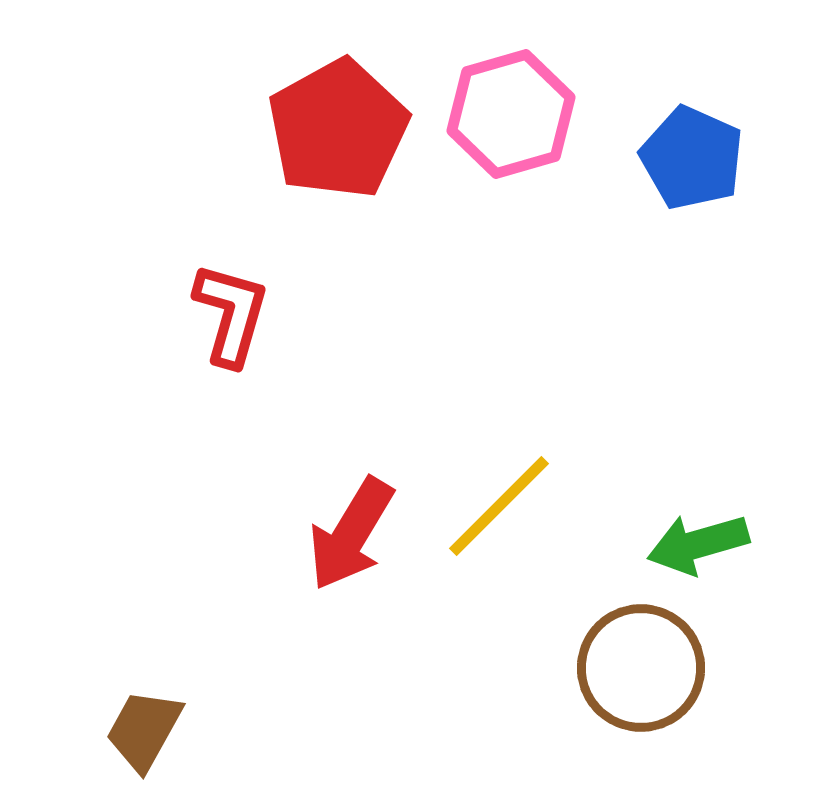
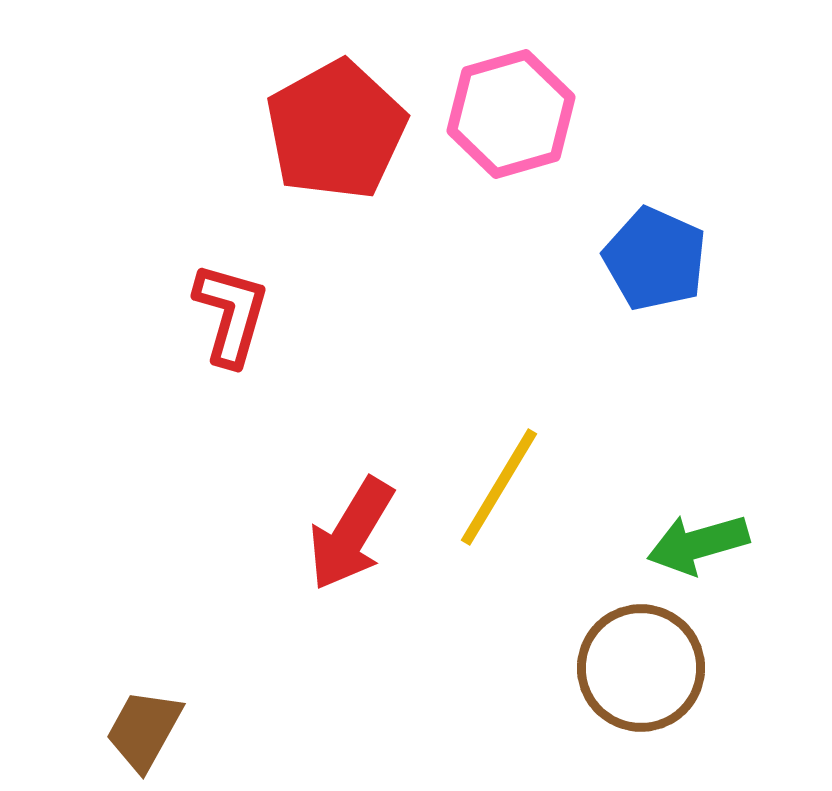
red pentagon: moved 2 px left, 1 px down
blue pentagon: moved 37 px left, 101 px down
yellow line: moved 19 px up; rotated 14 degrees counterclockwise
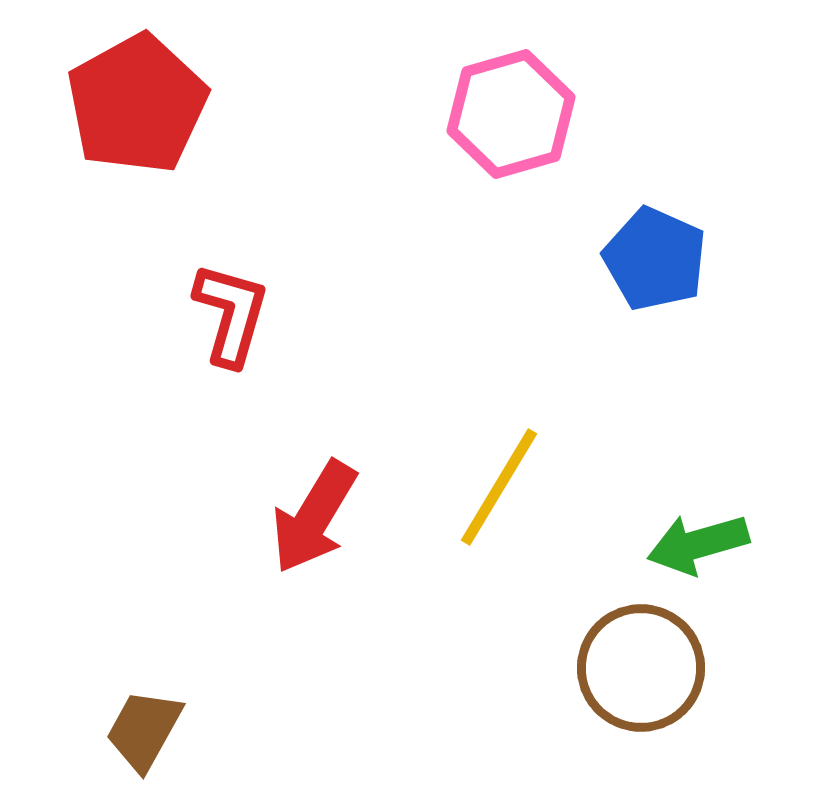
red pentagon: moved 199 px left, 26 px up
red arrow: moved 37 px left, 17 px up
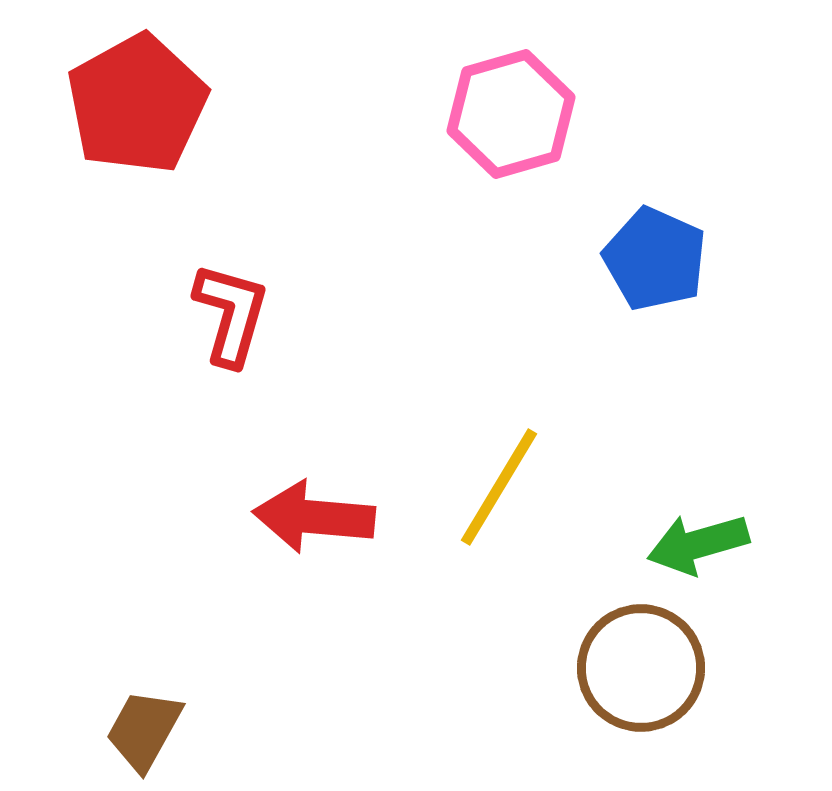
red arrow: rotated 64 degrees clockwise
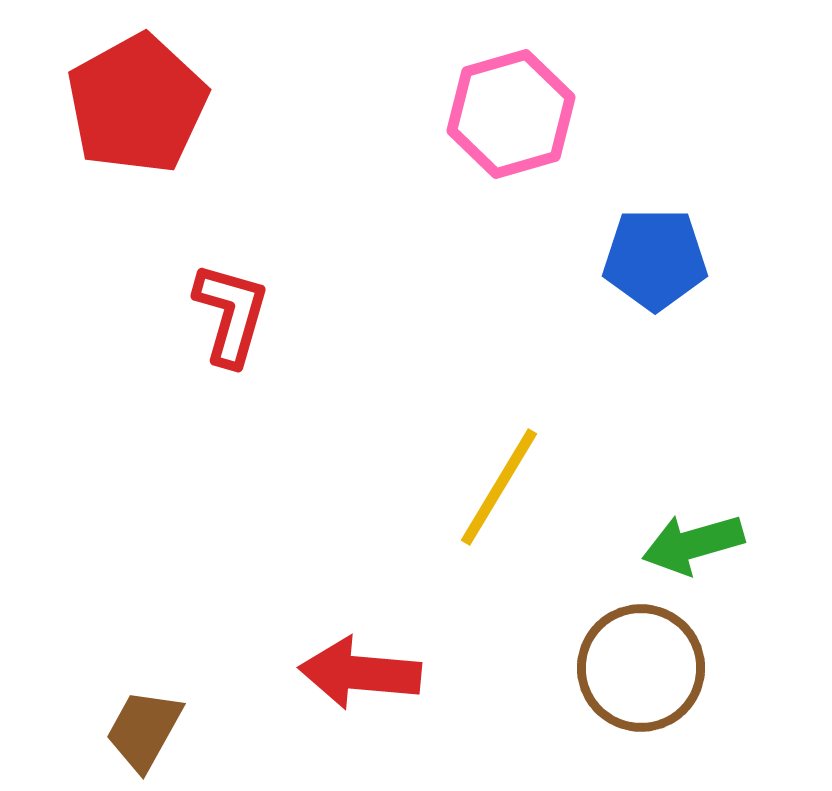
blue pentagon: rotated 24 degrees counterclockwise
red arrow: moved 46 px right, 156 px down
green arrow: moved 5 px left
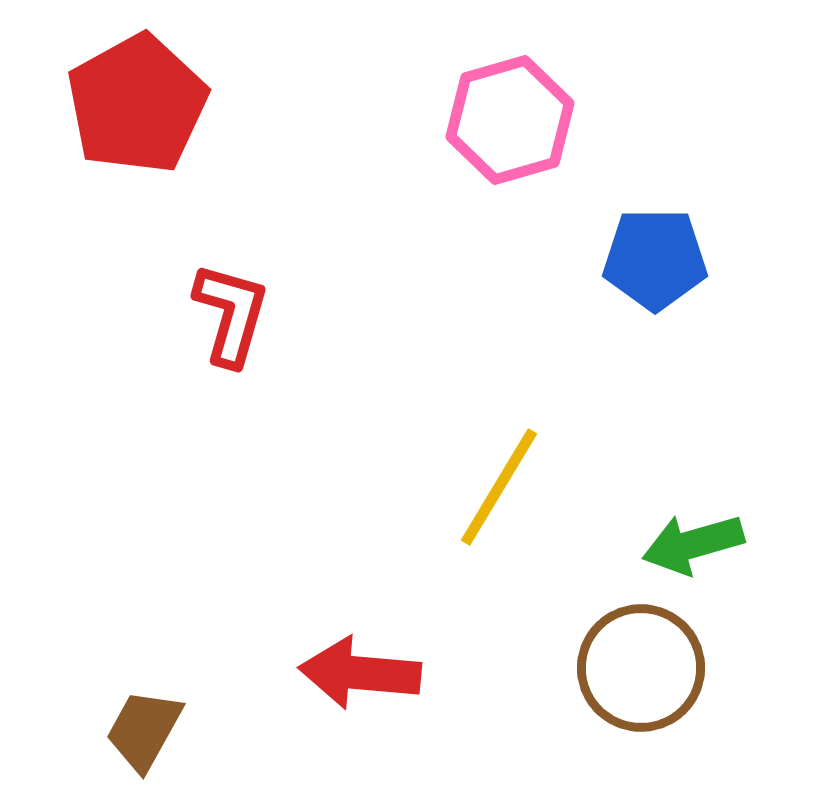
pink hexagon: moved 1 px left, 6 px down
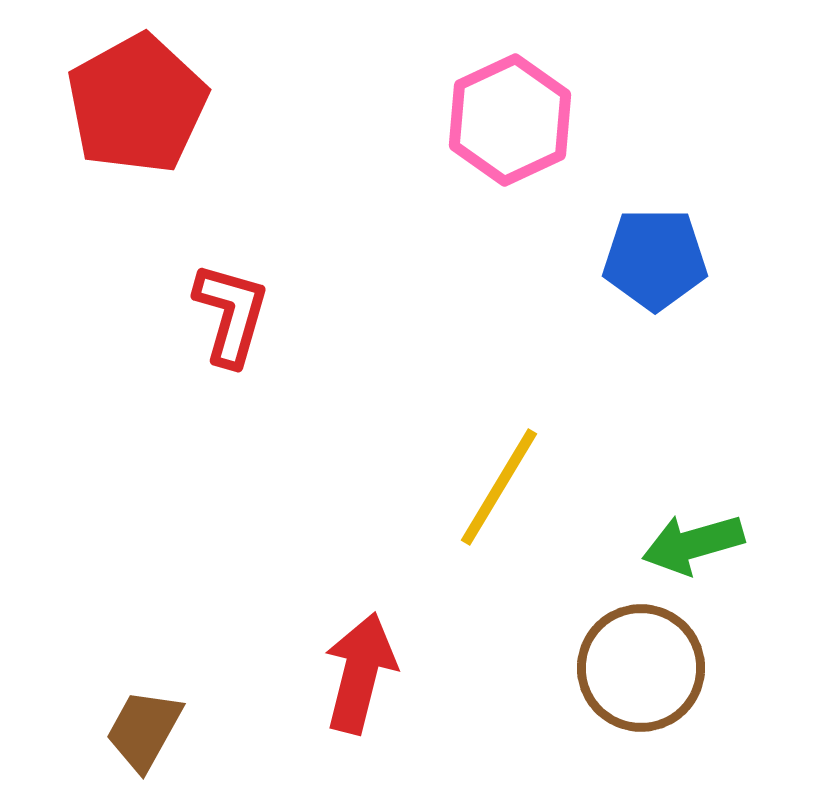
pink hexagon: rotated 9 degrees counterclockwise
red arrow: rotated 99 degrees clockwise
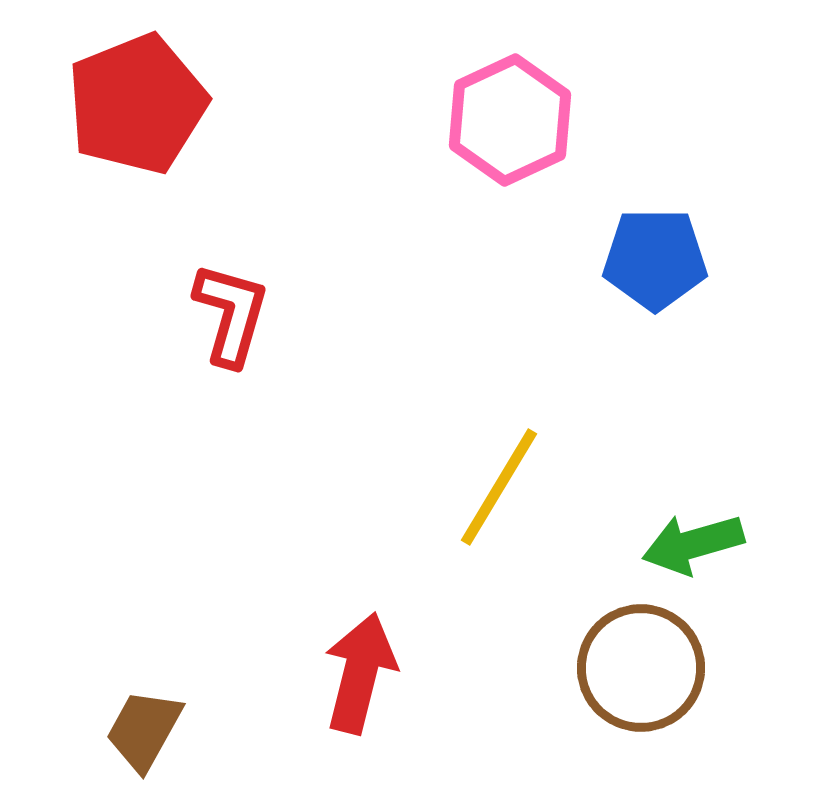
red pentagon: rotated 7 degrees clockwise
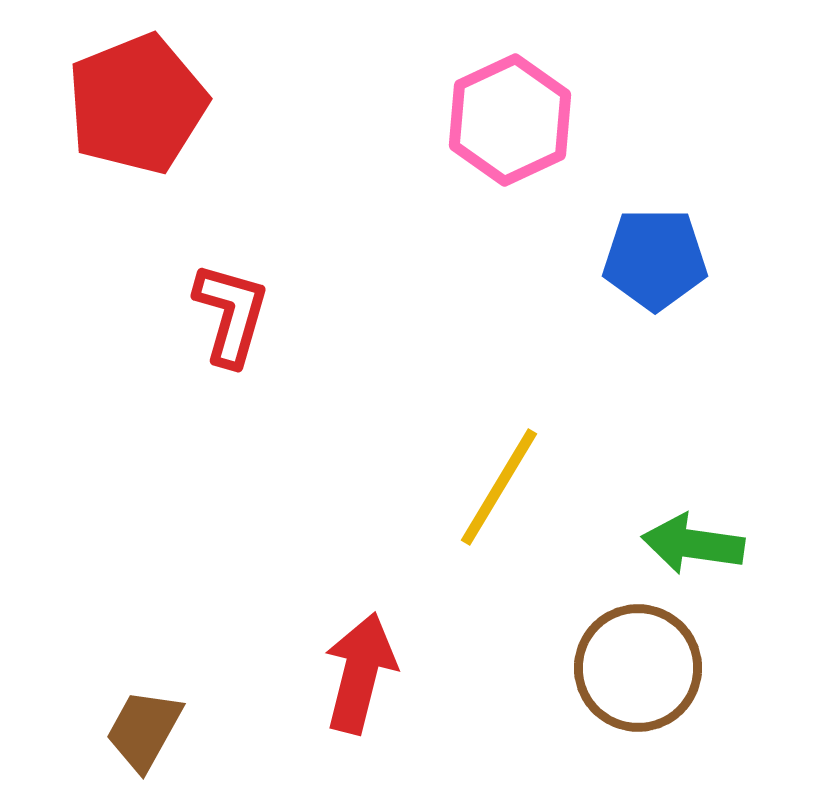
green arrow: rotated 24 degrees clockwise
brown circle: moved 3 px left
